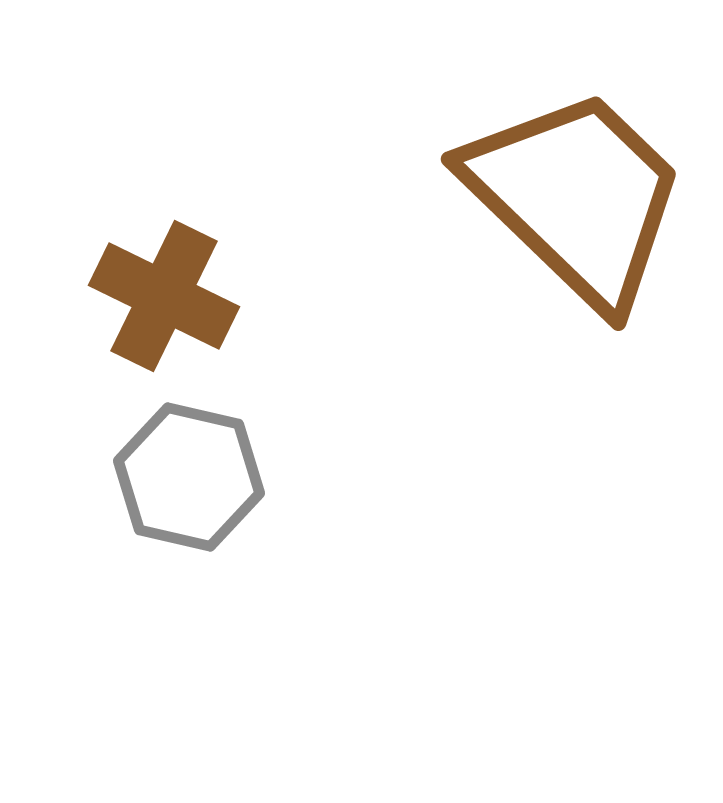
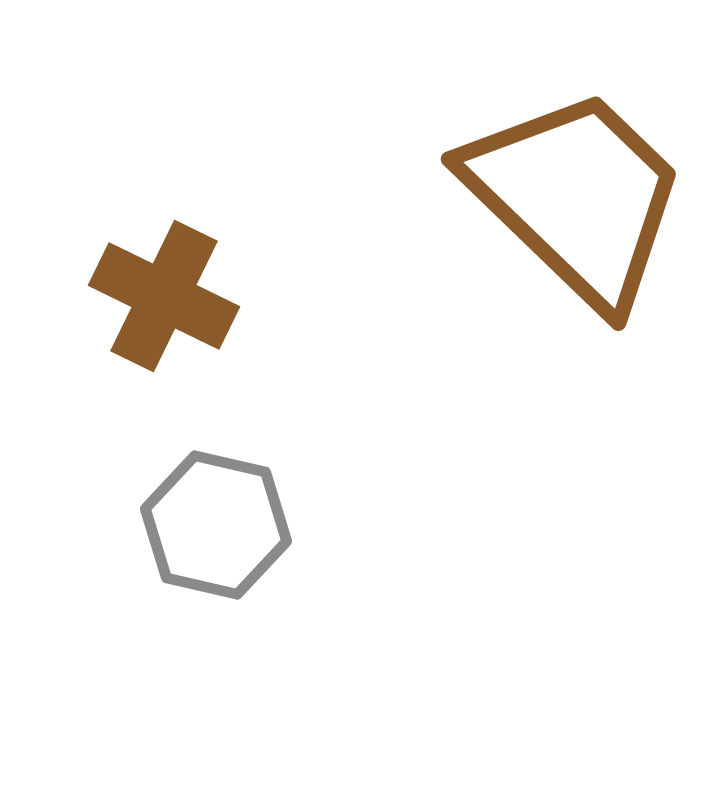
gray hexagon: moved 27 px right, 48 px down
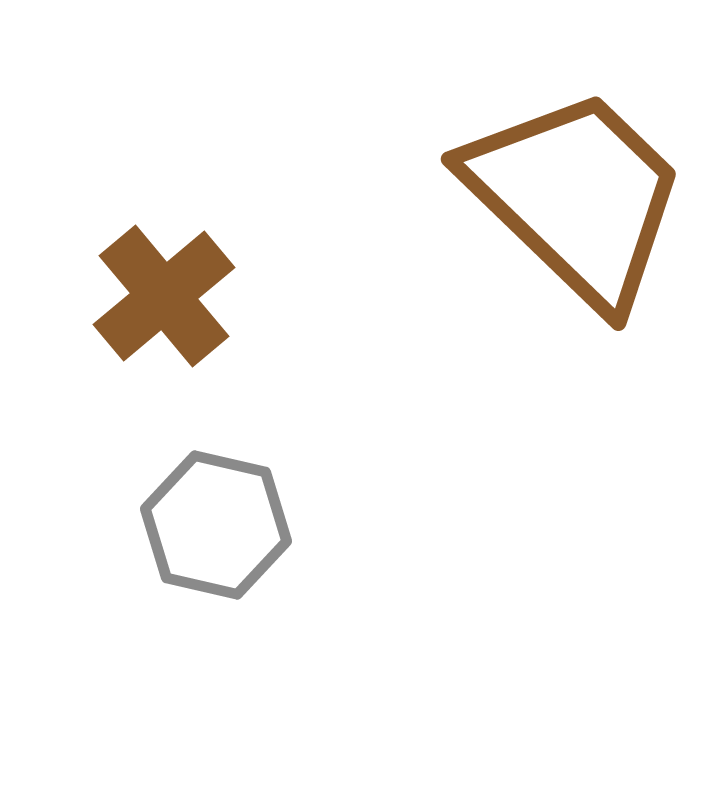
brown cross: rotated 24 degrees clockwise
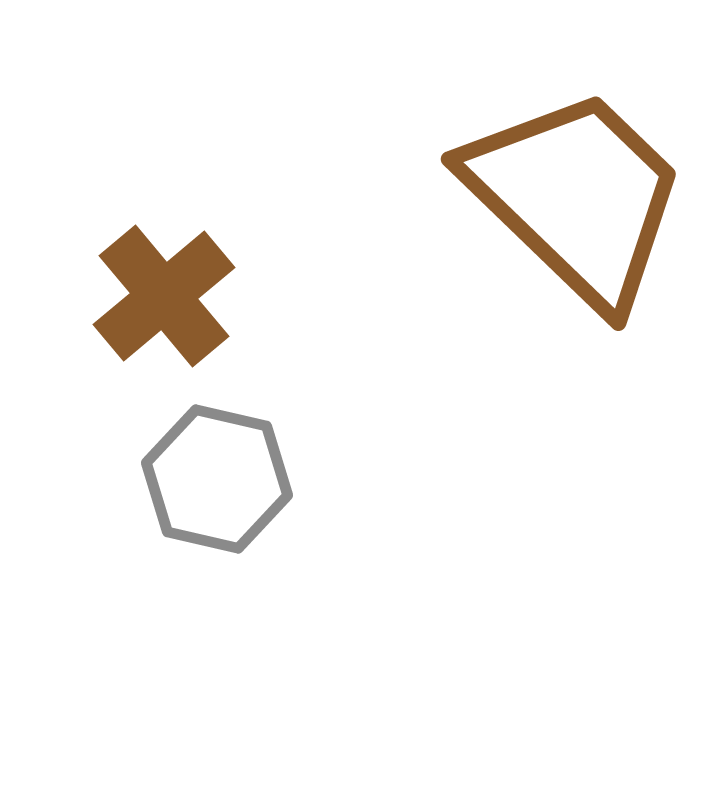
gray hexagon: moved 1 px right, 46 px up
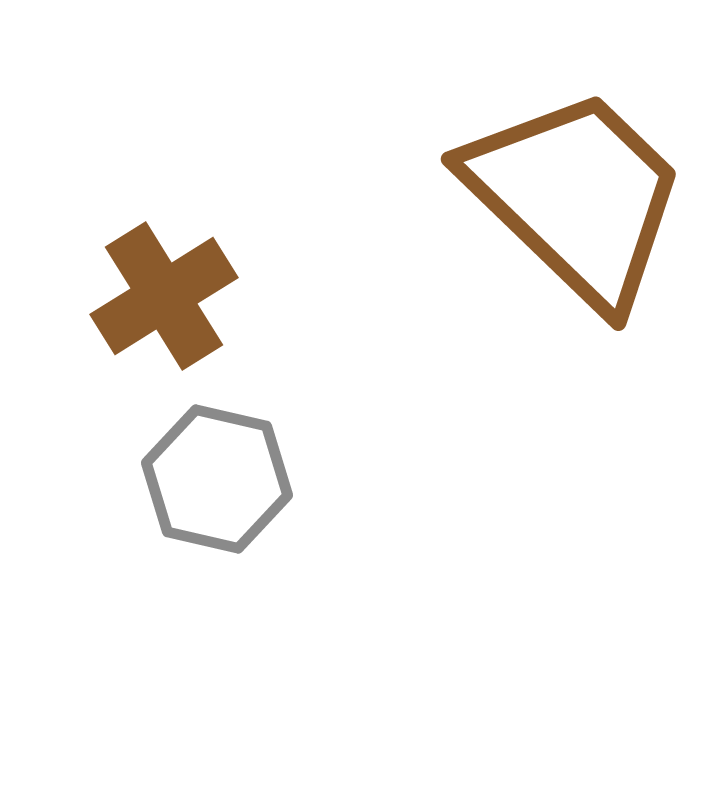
brown cross: rotated 8 degrees clockwise
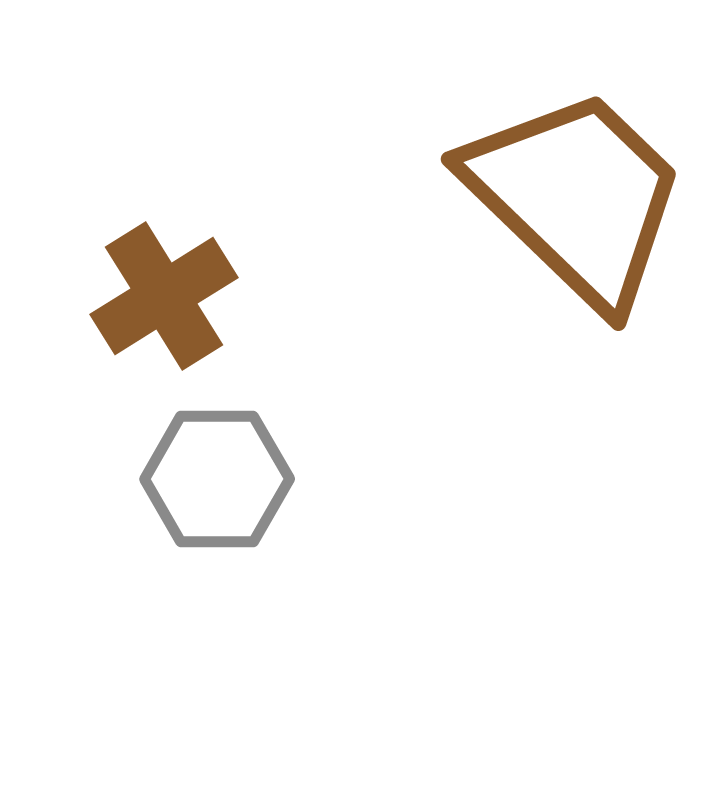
gray hexagon: rotated 13 degrees counterclockwise
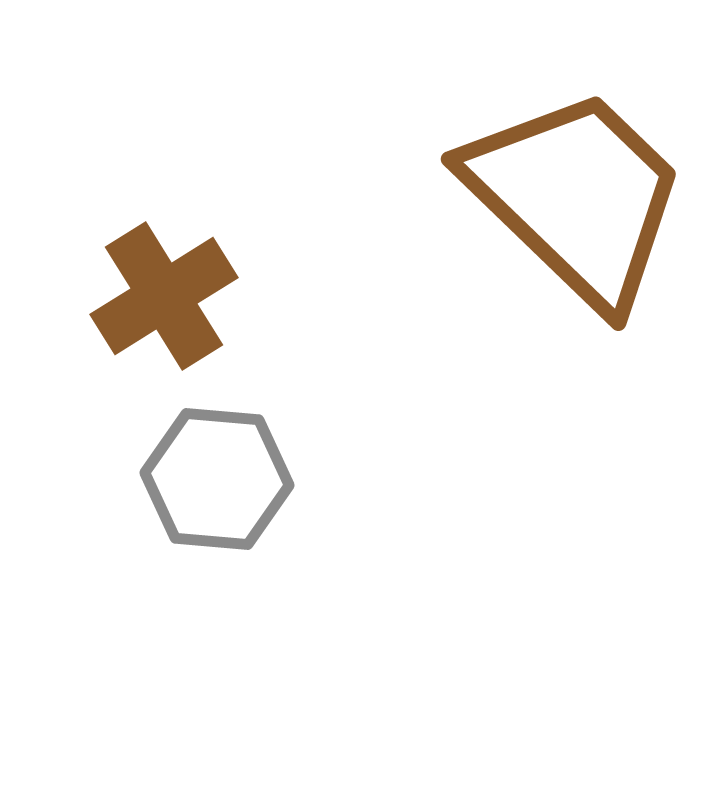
gray hexagon: rotated 5 degrees clockwise
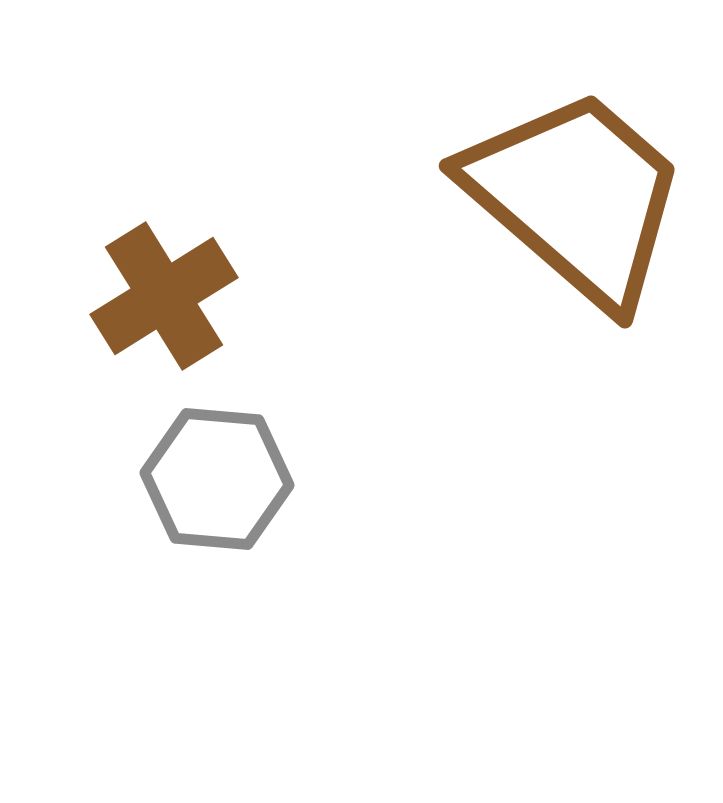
brown trapezoid: rotated 3 degrees counterclockwise
